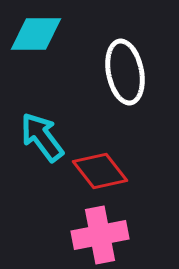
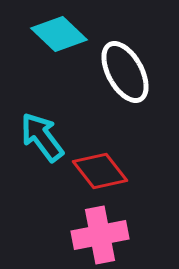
cyan diamond: moved 23 px right; rotated 44 degrees clockwise
white ellipse: rotated 18 degrees counterclockwise
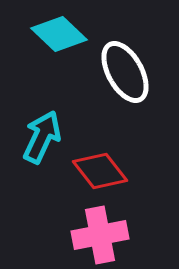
cyan arrow: rotated 62 degrees clockwise
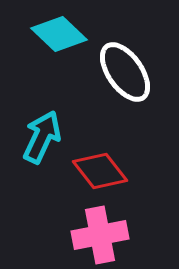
white ellipse: rotated 6 degrees counterclockwise
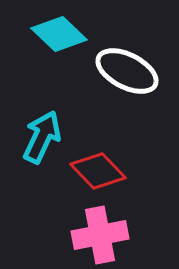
white ellipse: moved 2 px right, 1 px up; rotated 28 degrees counterclockwise
red diamond: moved 2 px left; rotated 6 degrees counterclockwise
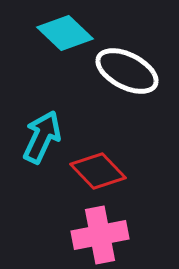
cyan diamond: moved 6 px right, 1 px up
